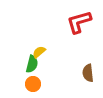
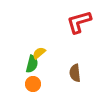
yellow semicircle: moved 1 px down
brown semicircle: moved 13 px left
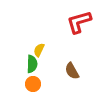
yellow semicircle: moved 3 px up; rotated 24 degrees counterclockwise
green semicircle: rotated 12 degrees counterclockwise
brown semicircle: moved 3 px left, 2 px up; rotated 24 degrees counterclockwise
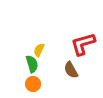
red L-shape: moved 4 px right, 22 px down
green semicircle: rotated 18 degrees counterclockwise
brown semicircle: moved 1 px left, 1 px up
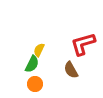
green semicircle: rotated 42 degrees clockwise
orange circle: moved 2 px right
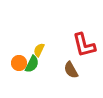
red L-shape: moved 1 px right, 1 px down; rotated 88 degrees counterclockwise
orange circle: moved 16 px left, 21 px up
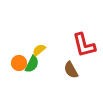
yellow semicircle: rotated 24 degrees clockwise
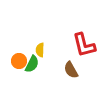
yellow semicircle: moved 1 px right; rotated 48 degrees counterclockwise
orange circle: moved 2 px up
